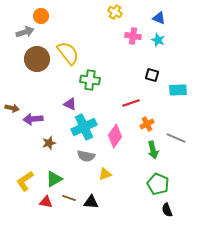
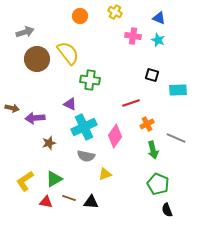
orange circle: moved 39 px right
purple arrow: moved 2 px right, 1 px up
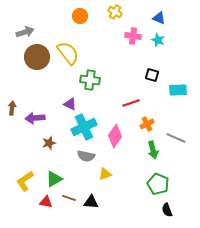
brown circle: moved 2 px up
brown arrow: rotated 96 degrees counterclockwise
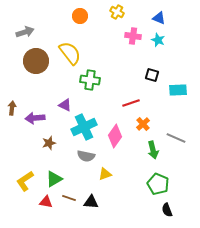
yellow cross: moved 2 px right
yellow semicircle: moved 2 px right
brown circle: moved 1 px left, 4 px down
purple triangle: moved 5 px left, 1 px down
orange cross: moved 4 px left; rotated 16 degrees counterclockwise
